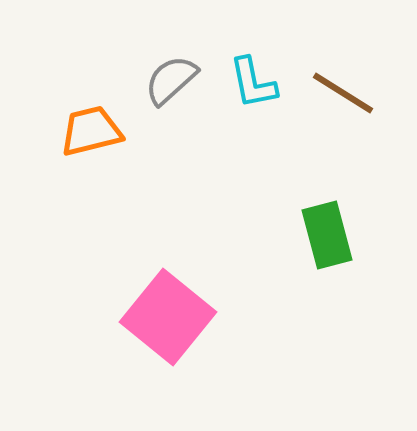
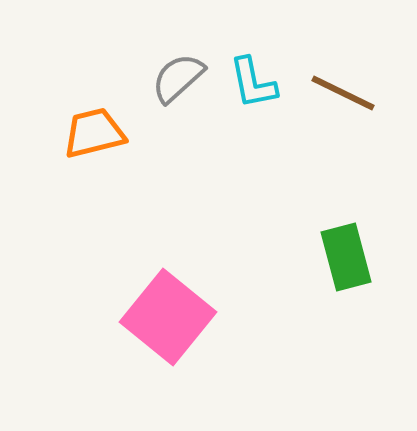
gray semicircle: moved 7 px right, 2 px up
brown line: rotated 6 degrees counterclockwise
orange trapezoid: moved 3 px right, 2 px down
green rectangle: moved 19 px right, 22 px down
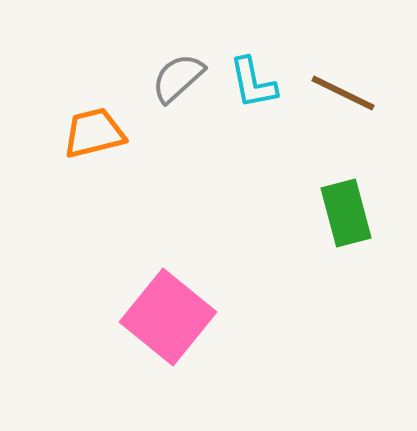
green rectangle: moved 44 px up
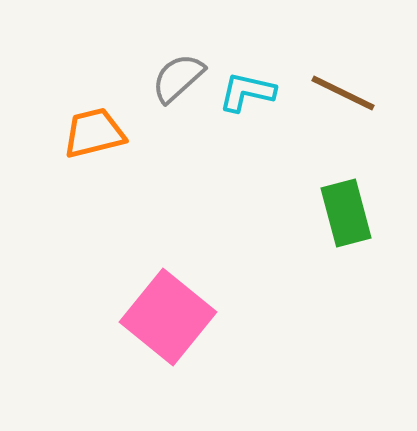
cyan L-shape: moved 6 px left, 9 px down; rotated 114 degrees clockwise
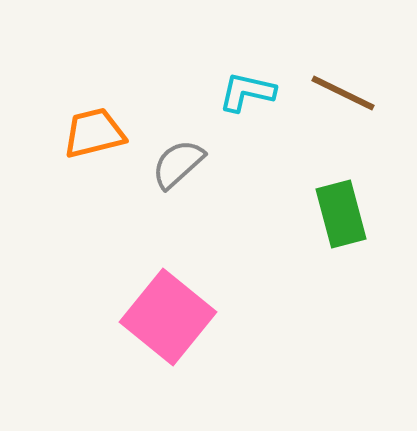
gray semicircle: moved 86 px down
green rectangle: moved 5 px left, 1 px down
